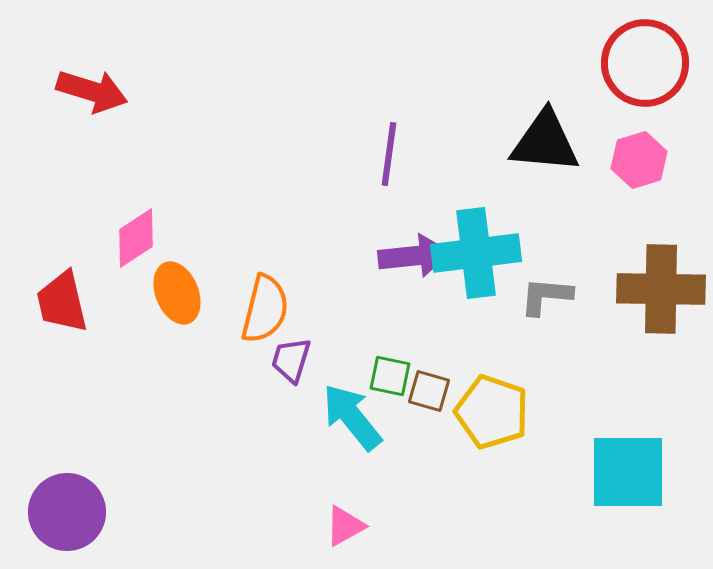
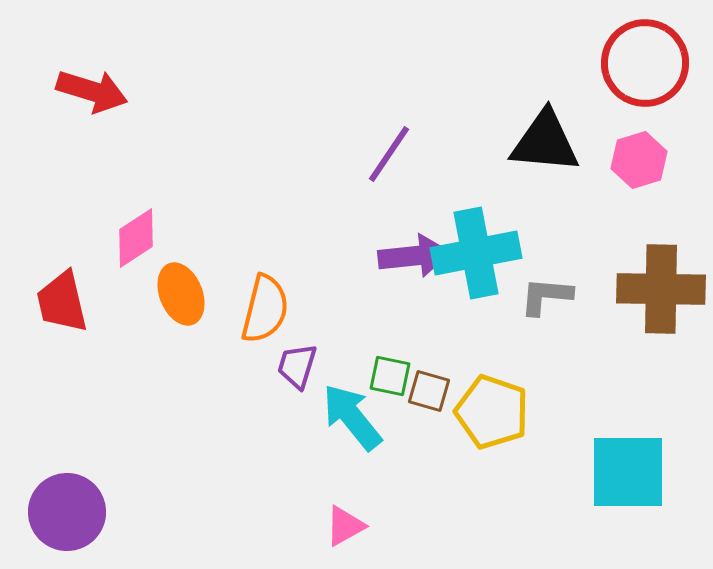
purple line: rotated 26 degrees clockwise
cyan cross: rotated 4 degrees counterclockwise
orange ellipse: moved 4 px right, 1 px down
purple trapezoid: moved 6 px right, 6 px down
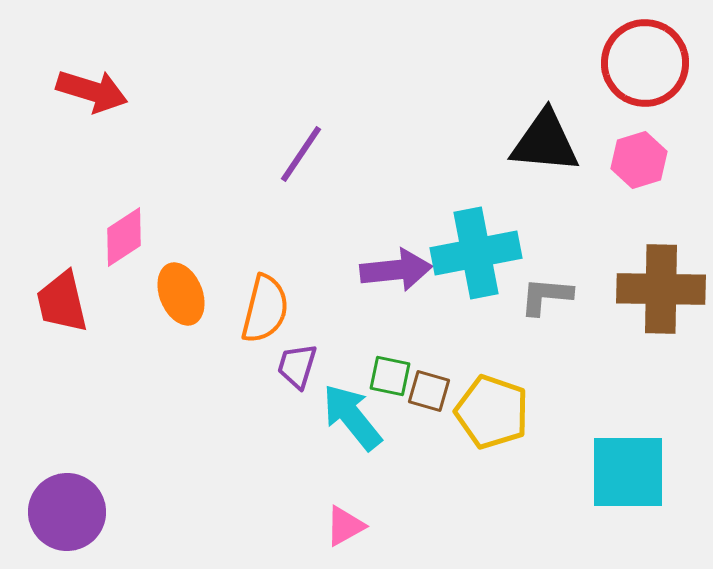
purple line: moved 88 px left
pink diamond: moved 12 px left, 1 px up
purple arrow: moved 18 px left, 14 px down
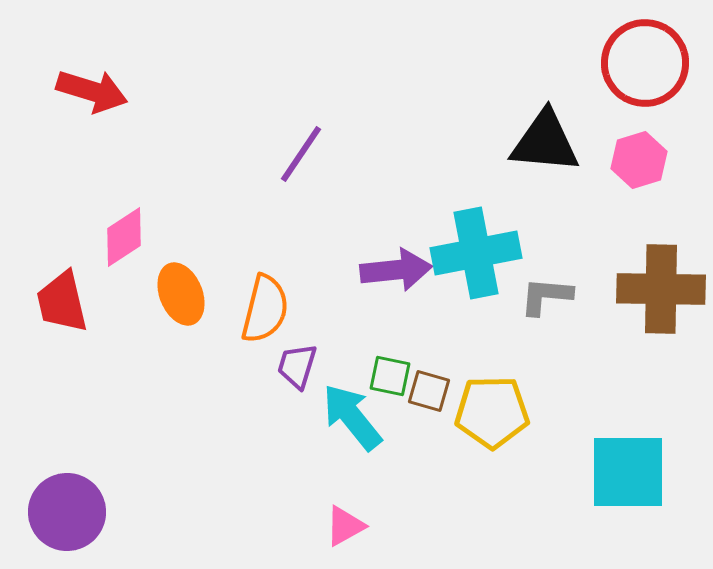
yellow pentagon: rotated 20 degrees counterclockwise
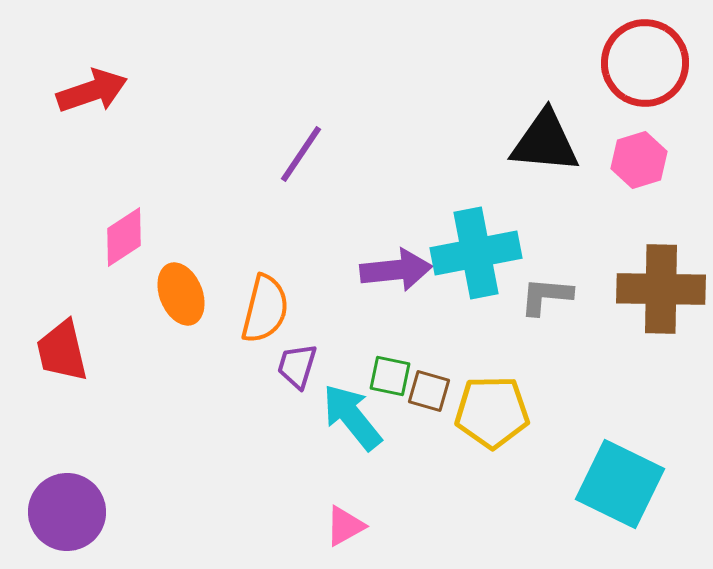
red arrow: rotated 36 degrees counterclockwise
red trapezoid: moved 49 px down
cyan square: moved 8 px left, 12 px down; rotated 26 degrees clockwise
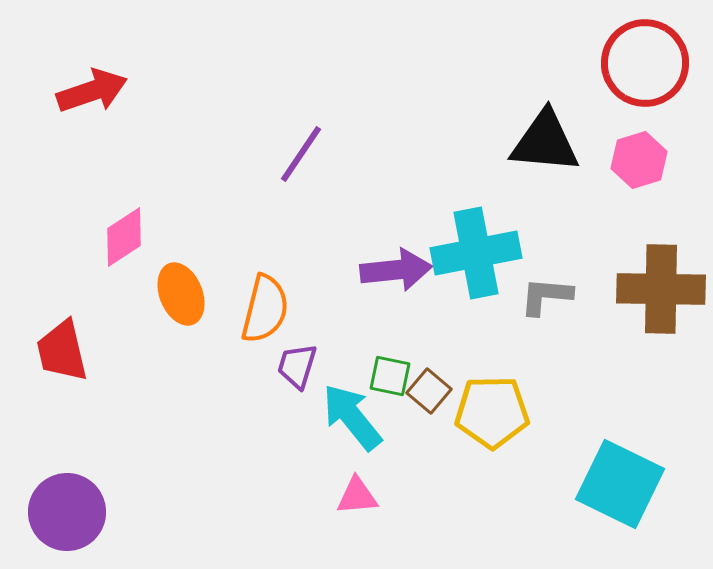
brown square: rotated 24 degrees clockwise
pink triangle: moved 12 px right, 30 px up; rotated 24 degrees clockwise
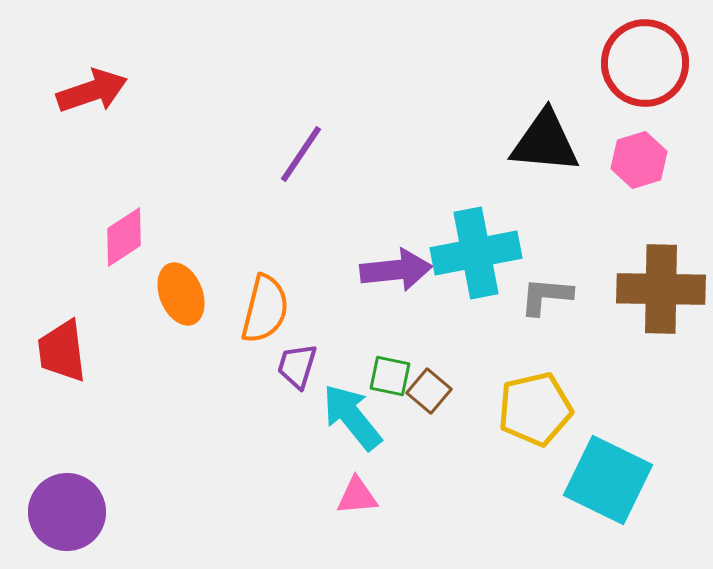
red trapezoid: rotated 6 degrees clockwise
yellow pentagon: moved 43 px right, 3 px up; rotated 12 degrees counterclockwise
cyan square: moved 12 px left, 4 px up
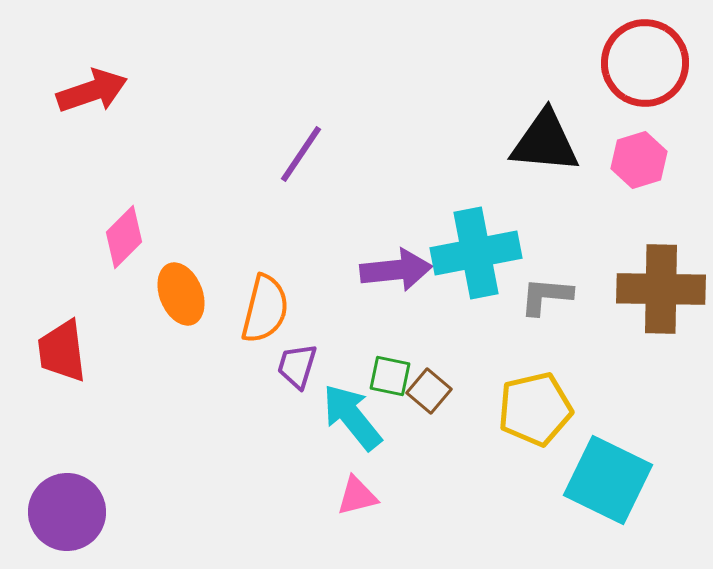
pink diamond: rotated 12 degrees counterclockwise
pink triangle: rotated 9 degrees counterclockwise
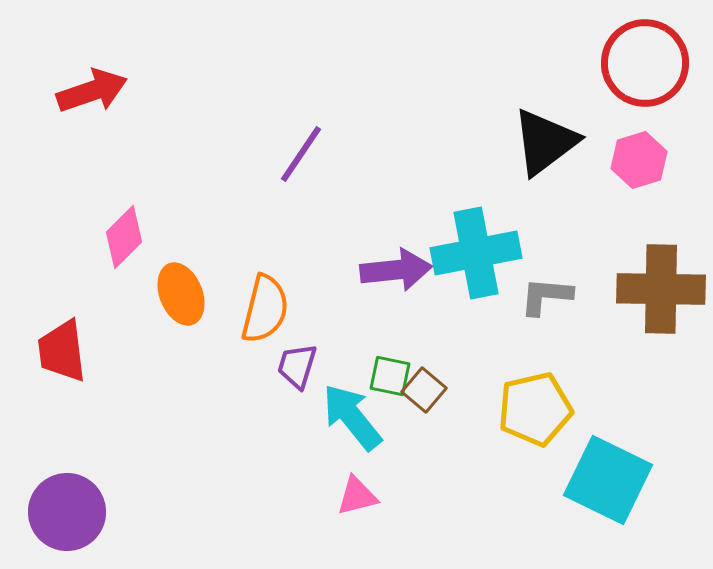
black triangle: rotated 42 degrees counterclockwise
brown square: moved 5 px left, 1 px up
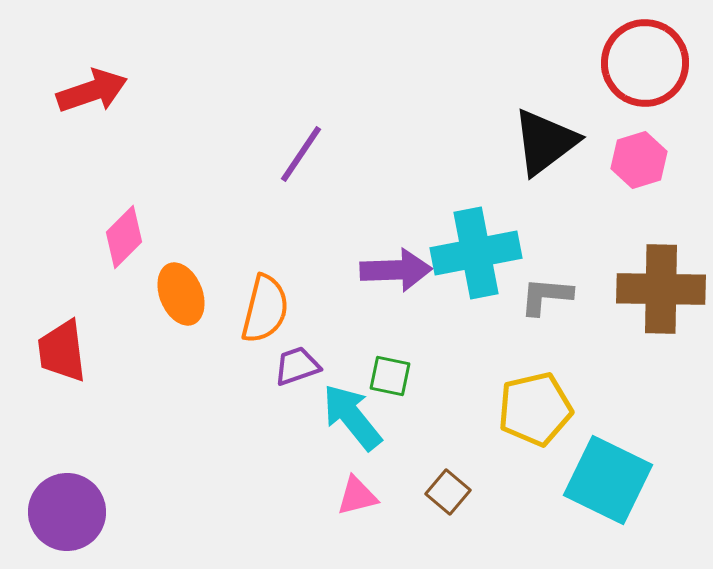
purple arrow: rotated 4 degrees clockwise
purple trapezoid: rotated 54 degrees clockwise
brown square: moved 24 px right, 102 px down
